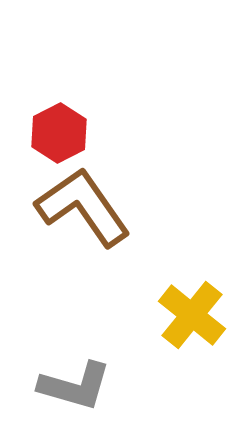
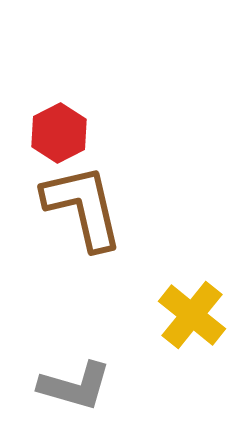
brown L-shape: rotated 22 degrees clockwise
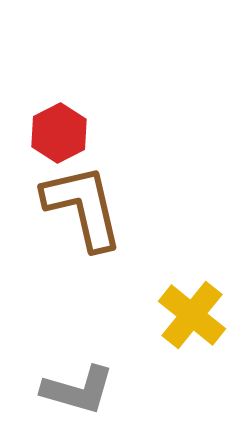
gray L-shape: moved 3 px right, 4 px down
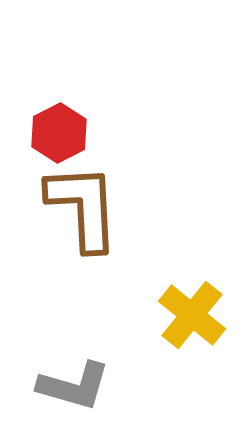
brown L-shape: rotated 10 degrees clockwise
gray L-shape: moved 4 px left, 4 px up
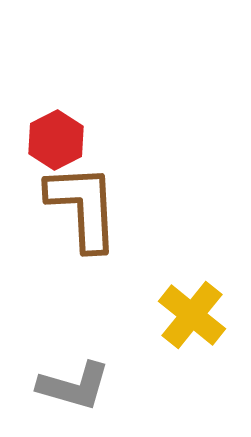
red hexagon: moved 3 px left, 7 px down
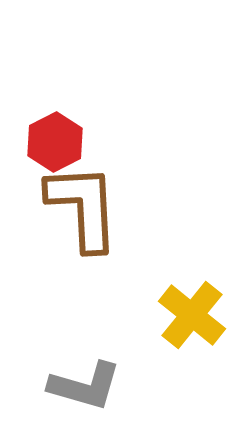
red hexagon: moved 1 px left, 2 px down
gray L-shape: moved 11 px right
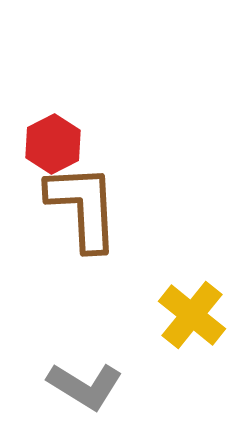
red hexagon: moved 2 px left, 2 px down
gray L-shape: rotated 16 degrees clockwise
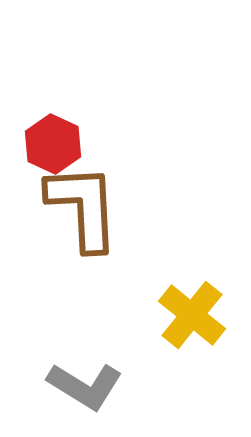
red hexagon: rotated 8 degrees counterclockwise
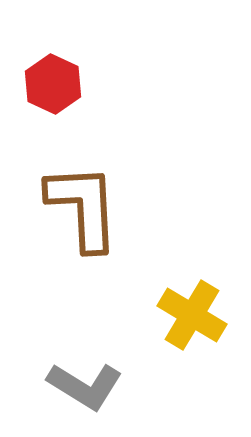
red hexagon: moved 60 px up
yellow cross: rotated 8 degrees counterclockwise
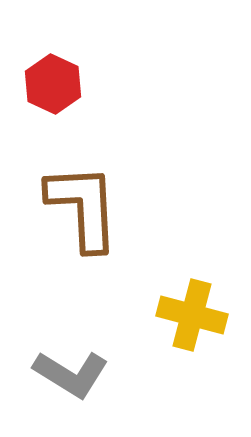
yellow cross: rotated 16 degrees counterclockwise
gray L-shape: moved 14 px left, 12 px up
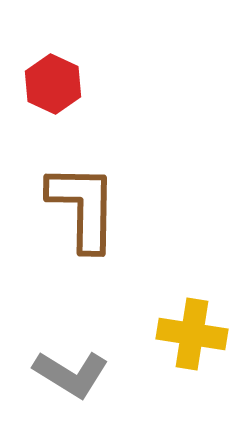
brown L-shape: rotated 4 degrees clockwise
yellow cross: moved 19 px down; rotated 6 degrees counterclockwise
